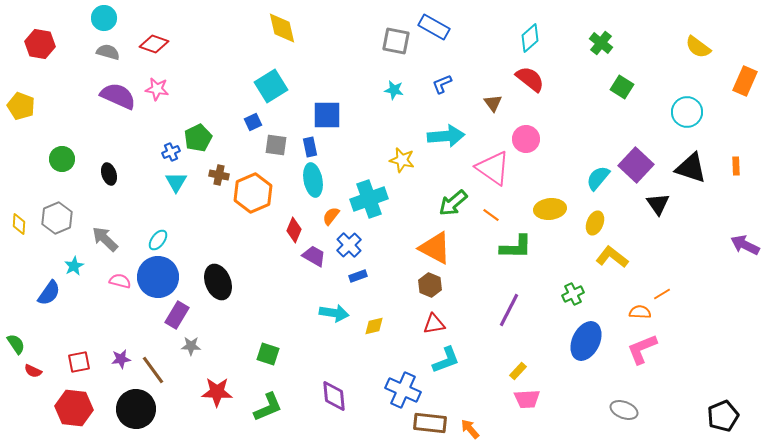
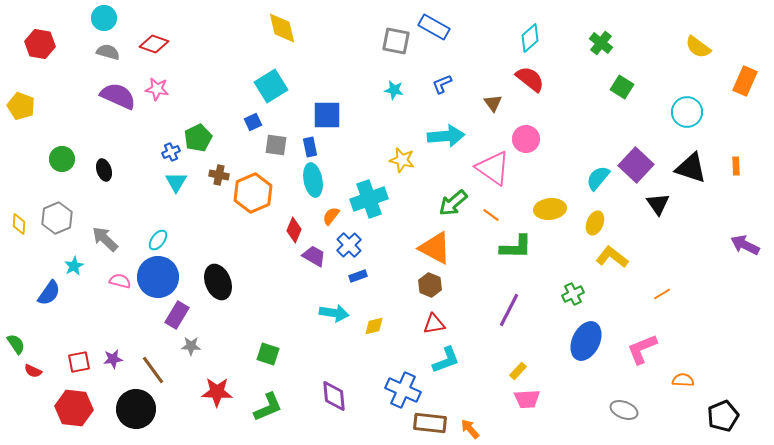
black ellipse at (109, 174): moved 5 px left, 4 px up
orange semicircle at (640, 312): moved 43 px right, 68 px down
purple star at (121, 359): moved 8 px left
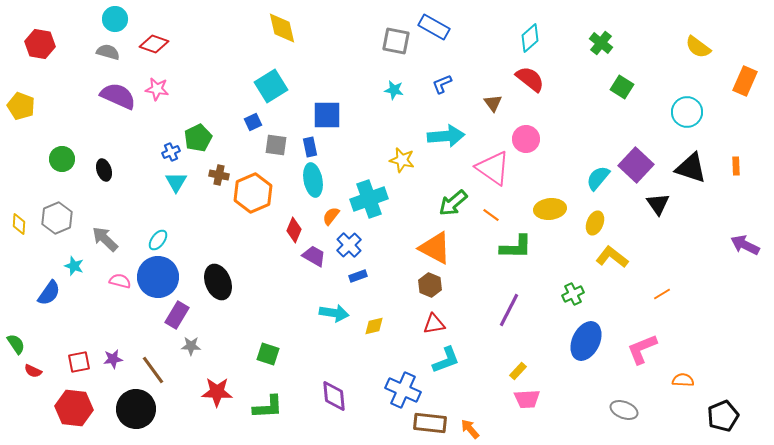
cyan circle at (104, 18): moved 11 px right, 1 px down
cyan star at (74, 266): rotated 24 degrees counterclockwise
green L-shape at (268, 407): rotated 20 degrees clockwise
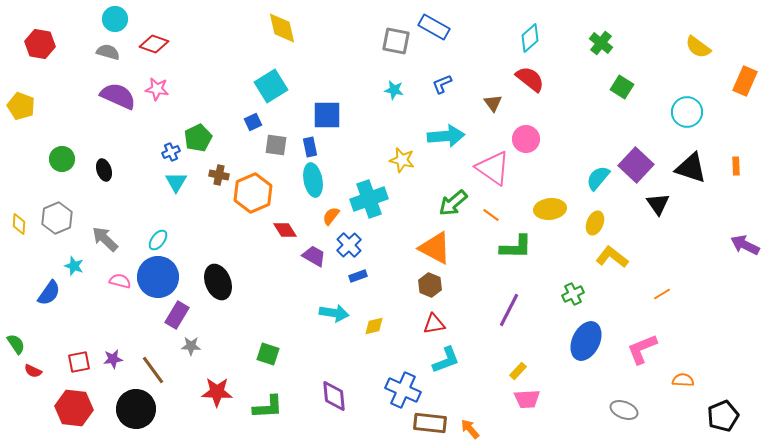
red diamond at (294, 230): moved 9 px left; rotated 55 degrees counterclockwise
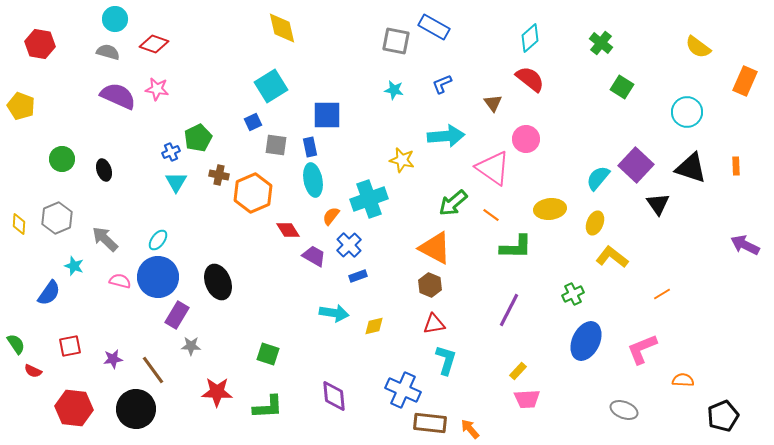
red diamond at (285, 230): moved 3 px right
cyan L-shape at (446, 360): rotated 52 degrees counterclockwise
red square at (79, 362): moved 9 px left, 16 px up
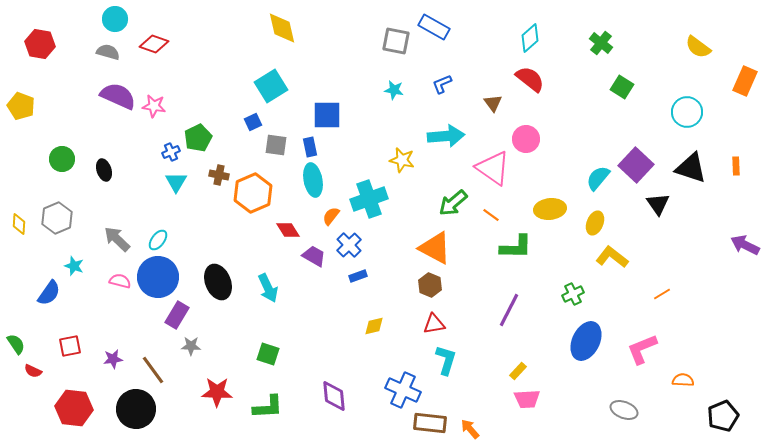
pink star at (157, 89): moved 3 px left, 17 px down
gray arrow at (105, 239): moved 12 px right
cyan arrow at (334, 313): moved 66 px left, 25 px up; rotated 56 degrees clockwise
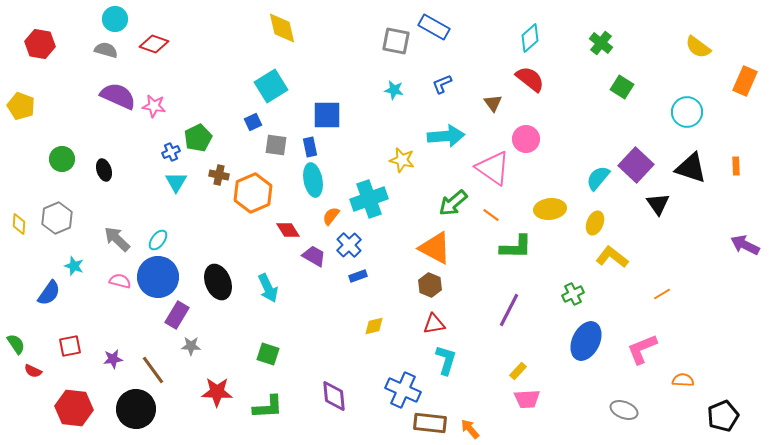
gray semicircle at (108, 52): moved 2 px left, 2 px up
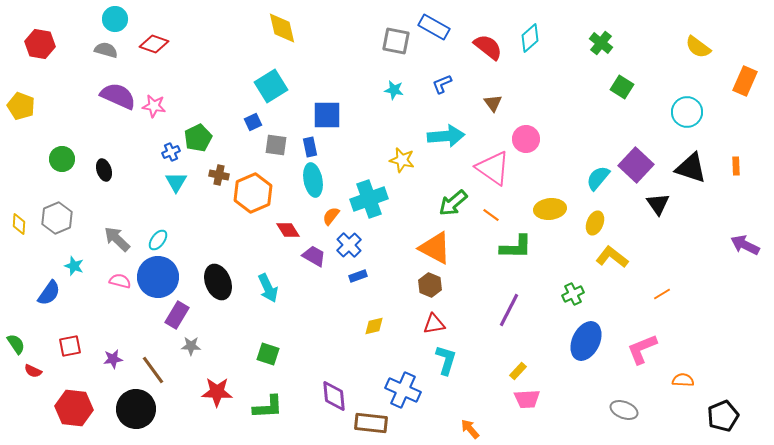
red semicircle at (530, 79): moved 42 px left, 32 px up
brown rectangle at (430, 423): moved 59 px left
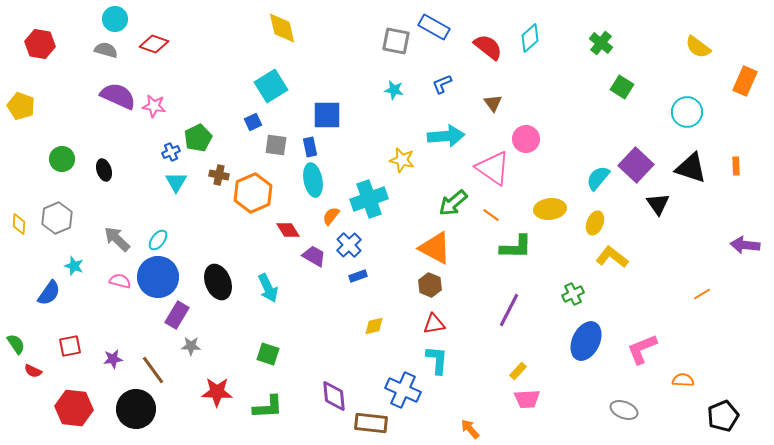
purple arrow at (745, 245): rotated 20 degrees counterclockwise
orange line at (662, 294): moved 40 px right
cyan L-shape at (446, 360): moved 9 px left; rotated 12 degrees counterclockwise
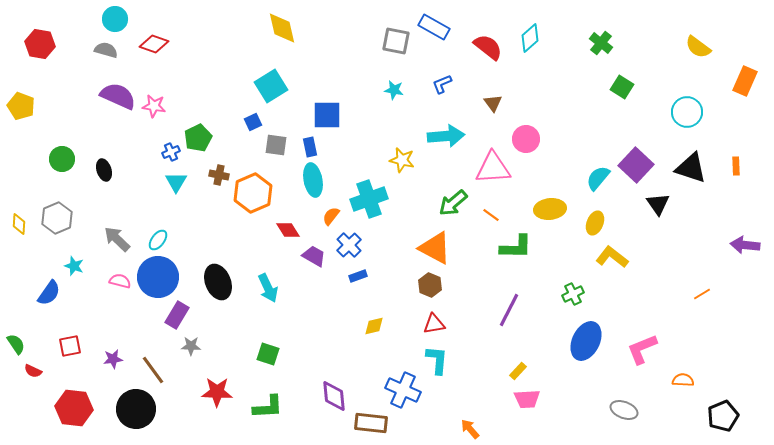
pink triangle at (493, 168): rotated 39 degrees counterclockwise
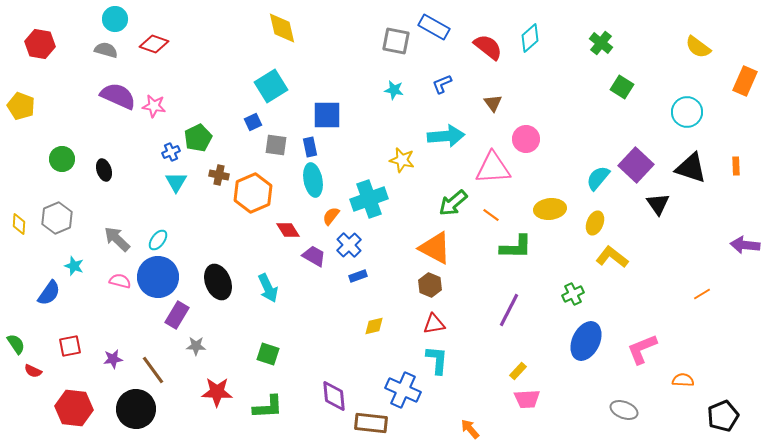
gray star at (191, 346): moved 5 px right
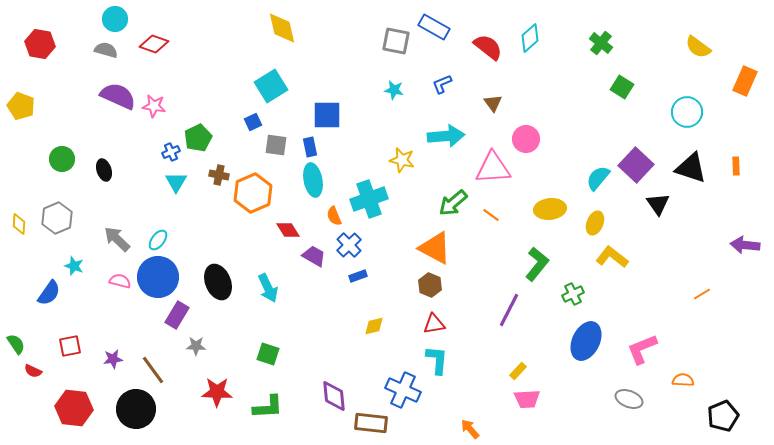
orange semicircle at (331, 216): moved 3 px right; rotated 60 degrees counterclockwise
green L-shape at (516, 247): moved 21 px right, 17 px down; rotated 52 degrees counterclockwise
gray ellipse at (624, 410): moved 5 px right, 11 px up
